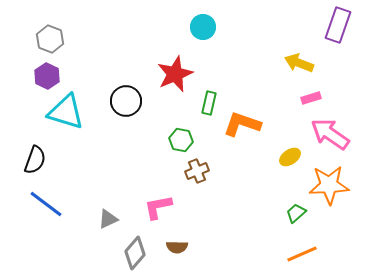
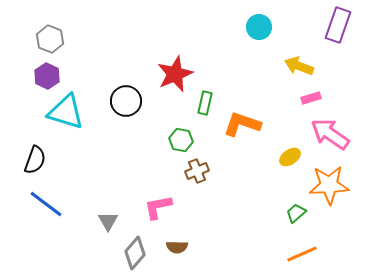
cyan circle: moved 56 px right
yellow arrow: moved 3 px down
green rectangle: moved 4 px left
gray triangle: moved 2 px down; rotated 35 degrees counterclockwise
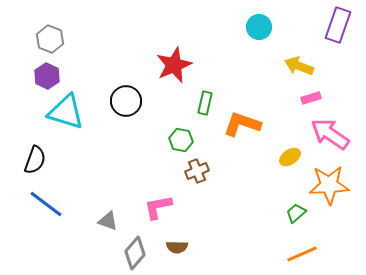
red star: moved 1 px left, 9 px up
gray triangle: rotated 40 degrees counterclockwise
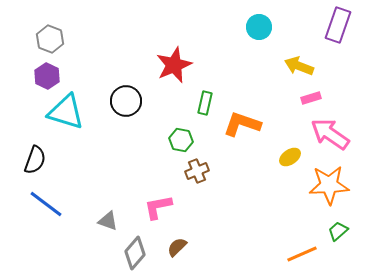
green trapezoid: moved 42 px right, 18 px down
brown semicircle: rotated 135 degrees clockwise
